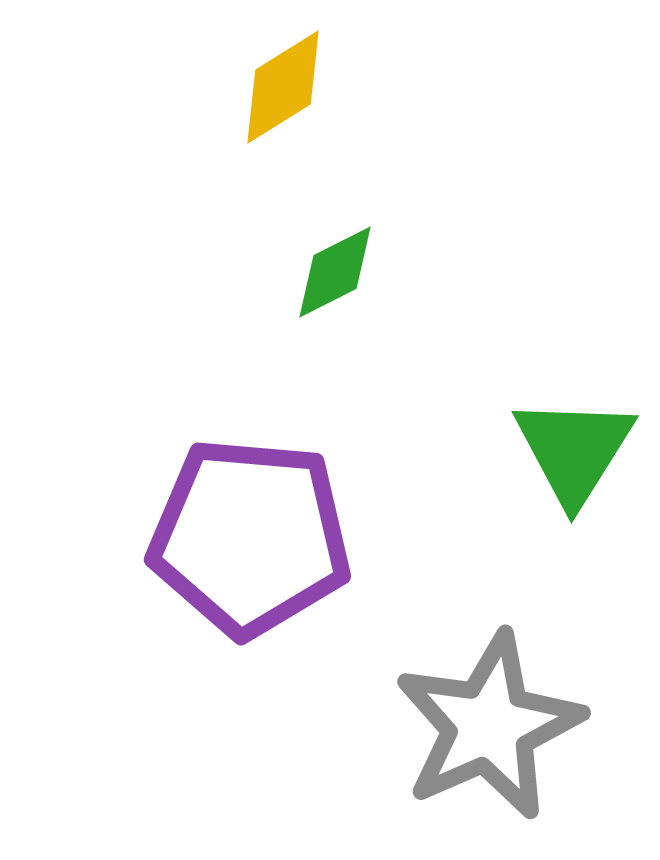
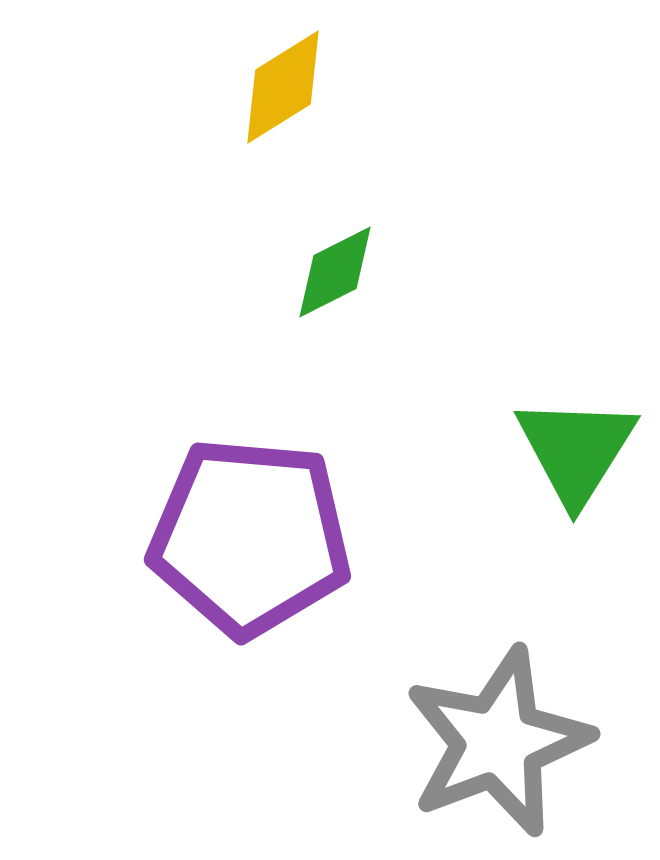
green triangle: moved 2 px right
gray star: moved 9 px right, 16 px down; rotated 3 degrees clockwise
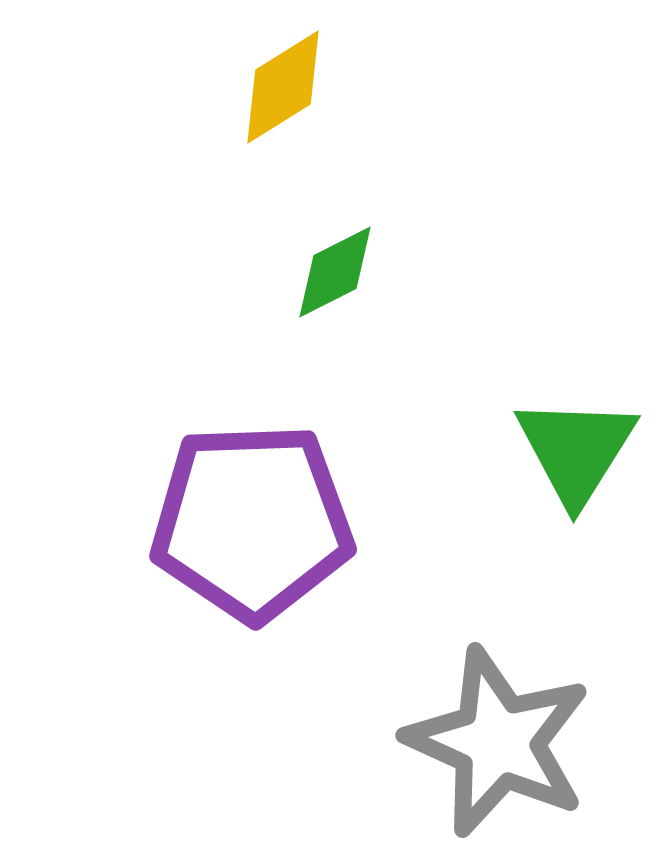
purple pentagon: moved 2 px right, 15 px up; rotated 7 degrees counterclockwise
gray star: rotated 27 degrees counterclockwise
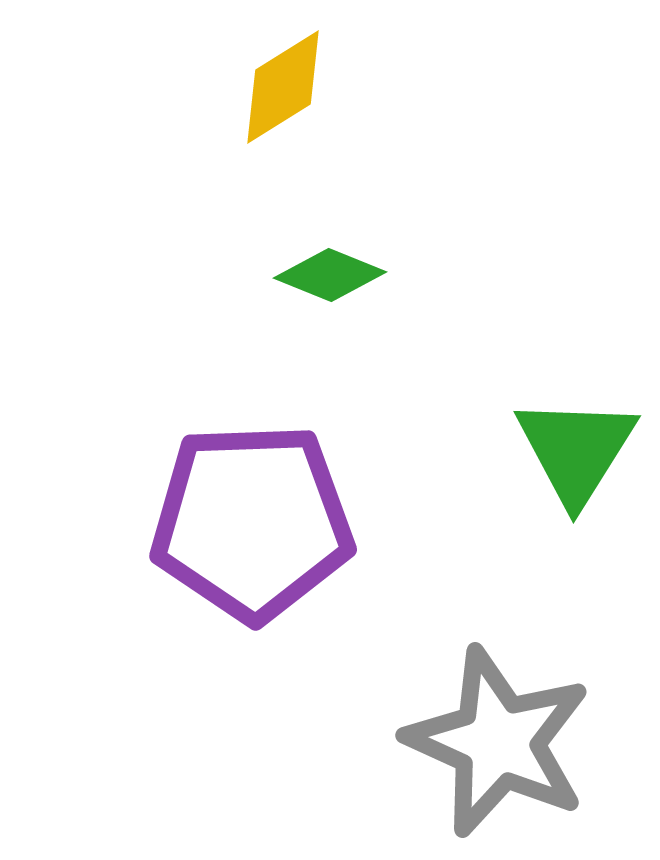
green diamond: moved 5 px left, 3 px down; rotated 49 degrees clockwise
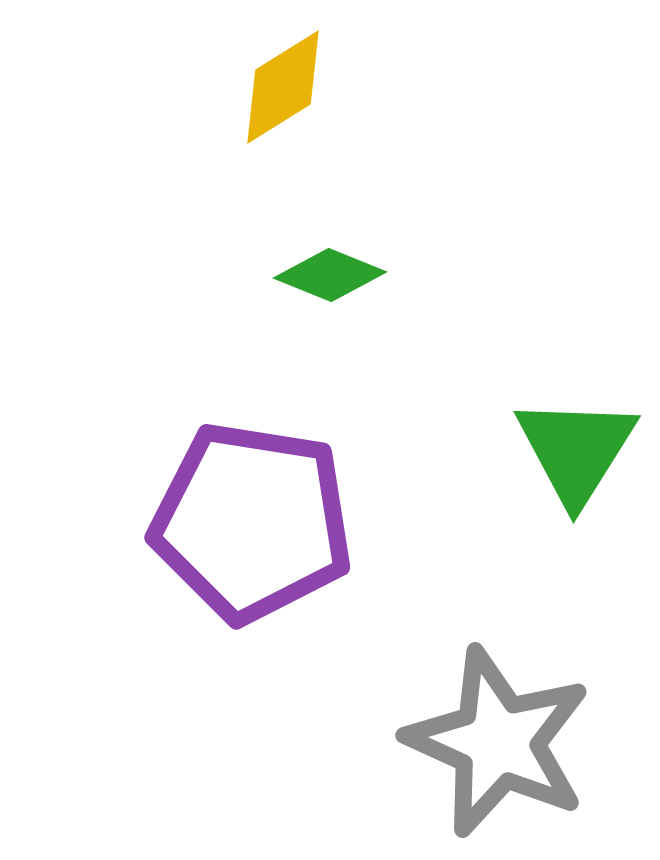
purple pentagon: rotated 11 degrees clockwise
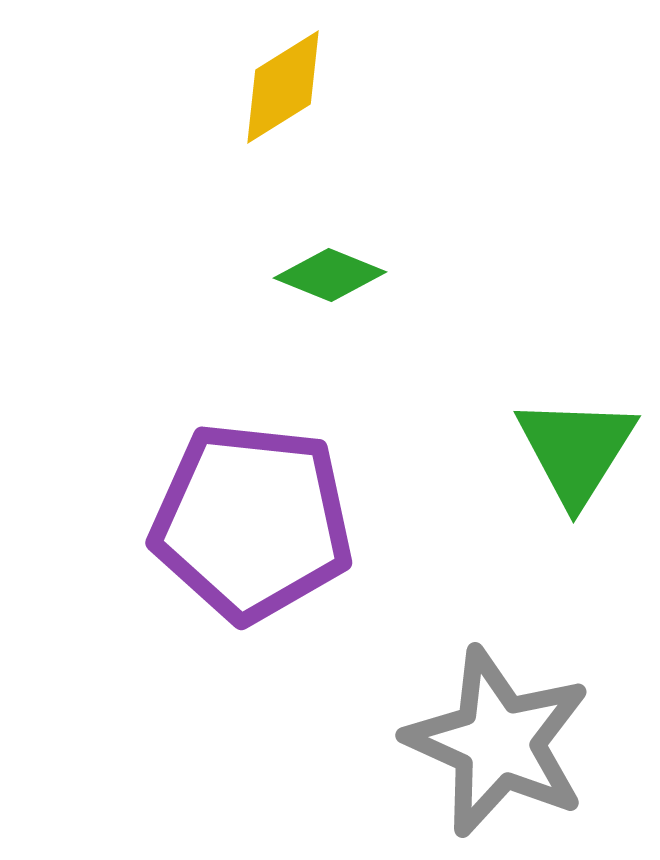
purple pentagon: rotated 3 degrees counterclockwise
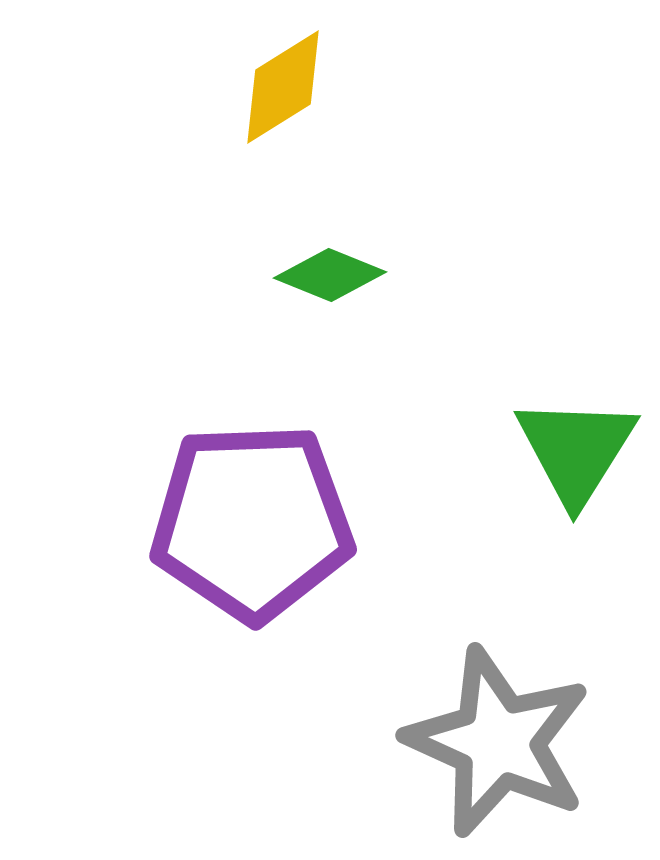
purple pentagon: rotated 8 degrees counterclockwise
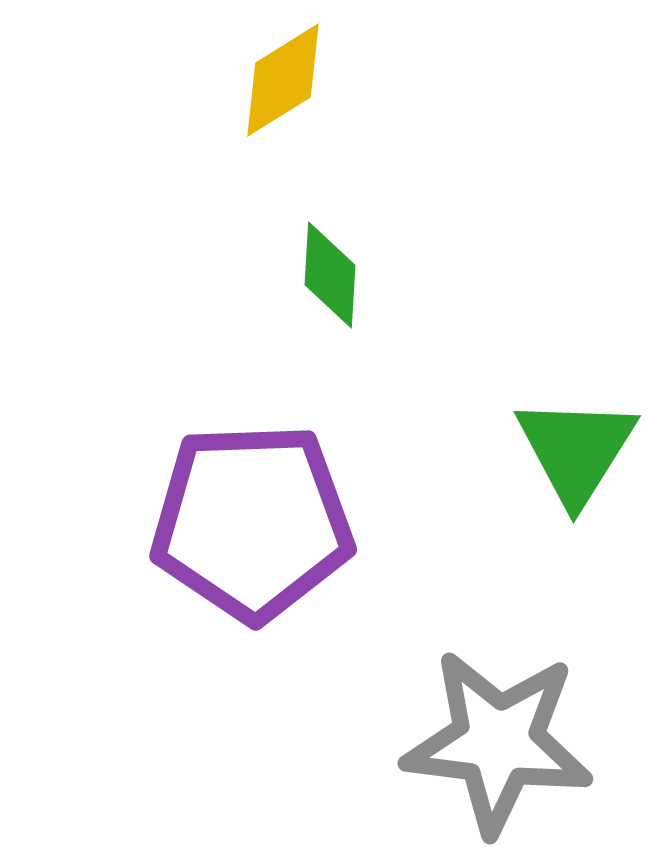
yellow diamond: moved 7 px up
green diamond: rotated 71 degrees clockwise
gray star: rotated 17 degrees counterclockwise
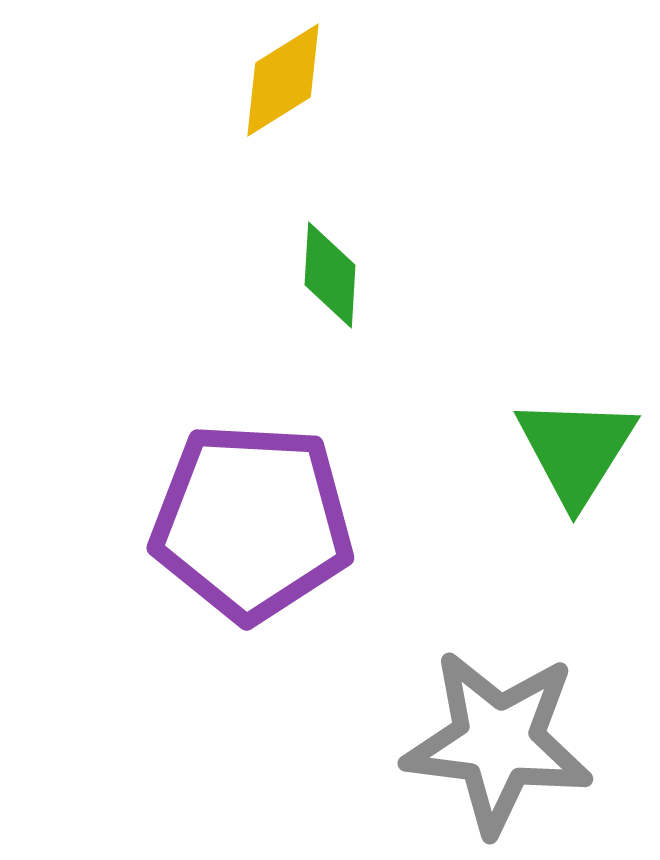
purple pentagon: rotated 5 degrees clockwise
